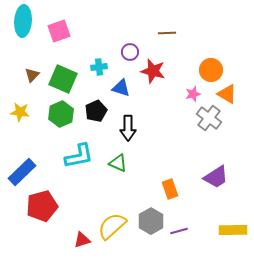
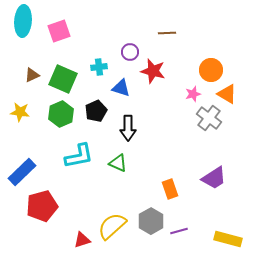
brown triangle: rotated 21 degrees clockwise
purple trapezoid: moved 2 px left, 1 px down
yellow rectangle: moved 5 px left, 9 px down; rotated 16 degrees clockwise
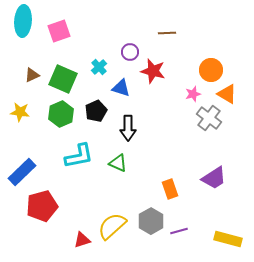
cyan cross: rotated 35 degrees counterclockwise
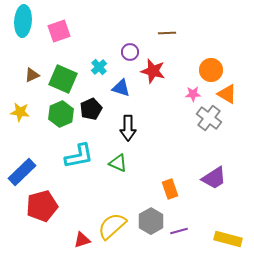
pink star: rotated 14 degrees clockwise
black pentagon: moved 5 px left, 2 px up
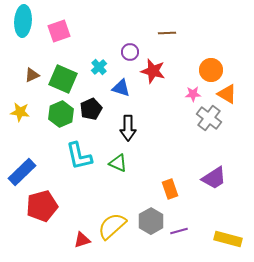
cyan L-shape: rotated 88 degrees clockwise
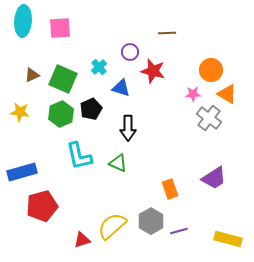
pink square: moved 1 px right, 3 px up; rotated 15 degrees clockwise
blue rectangle: rotated 28 degrees clockwise
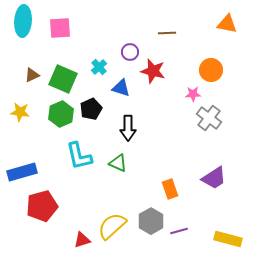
orange triangle: moved 70 px up; rotated 20 degrees counterclockwise
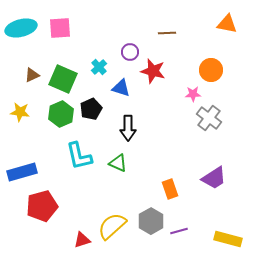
cyan ellipse: moved 2 px left, 7 px down; rotated 72 degrees clockwise
